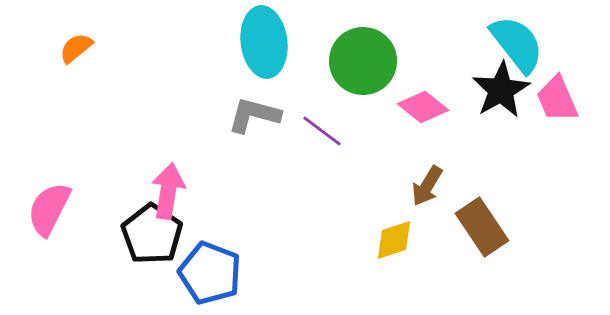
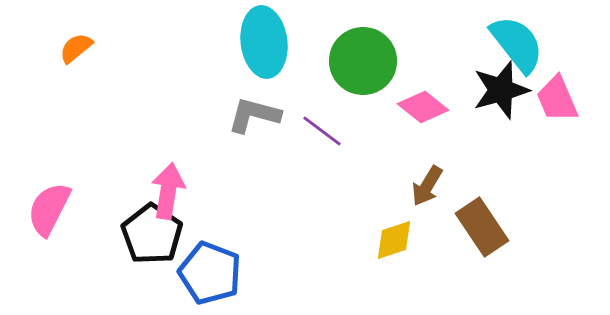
black star: rotated 14 degrees clockwise
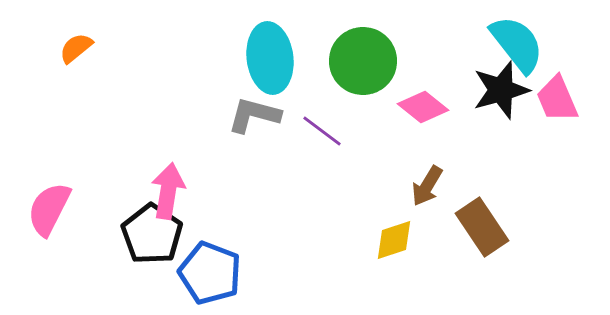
cyan ellipse: moved 6 px right, 16 px down
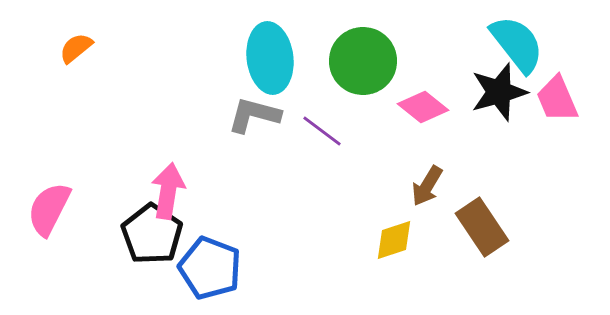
black star: moved 2 px left, 2 px down
blue pentagon: moved 5 px up
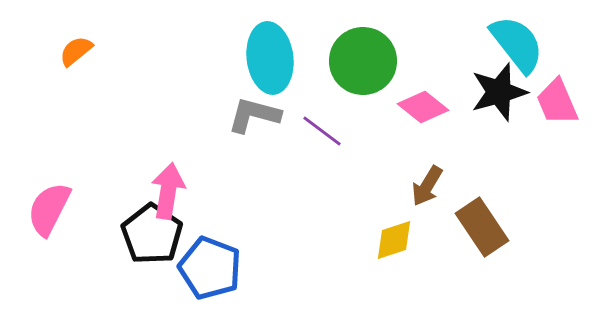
orange semicircle: moved 3 px down
pink trapezoid: moved 3 px down
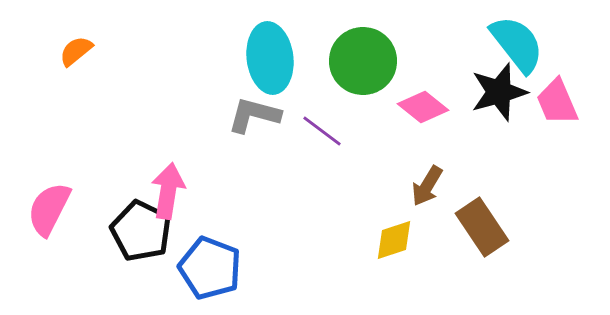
black pentagon: moved 11 px left, 3 px up; rotated 8 degrees counterclockwise
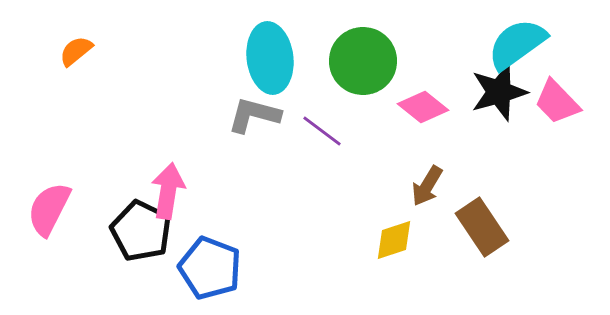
cyan semicircle: rotated 88 degrees counterclockwise
pink trapezoid: rotated 21 degrees counterclockwise
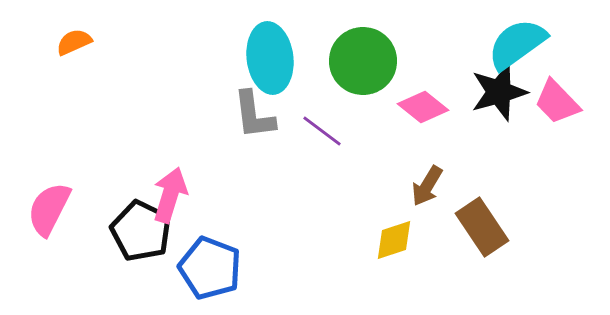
orange semicircle: moved 2 px left, 9 px up; rotated 15 degrees clockwise
gray L-shape: rotated 112 degrees counterclockwise
pink arrow: moved 2 px right, 4 px down; rotated 8 degrees clockwise
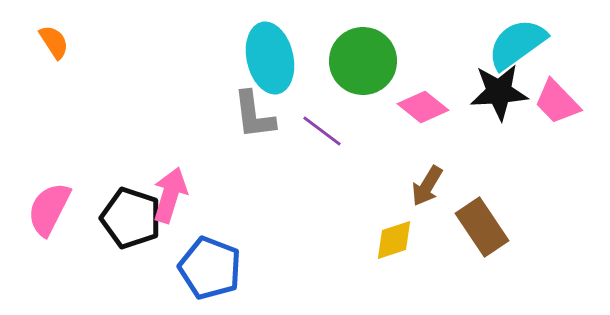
orange semicircle: moved 20 px left; rotated 81 degrees clockwise
cyan ellipse: rotated 6 degrees counterclockwise
black star: rotated 12 degrees clockwise
black pentagon: moved 10 px left, 13 px up; rotated 8 degrees counterclockwise
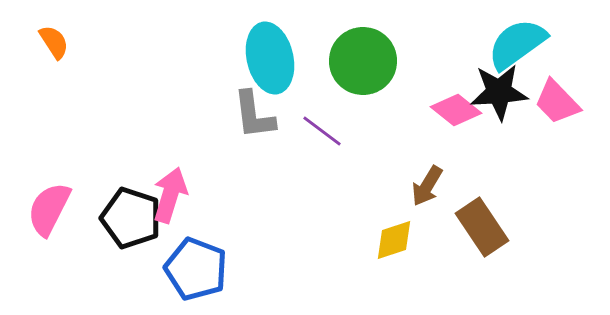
pink diamond: moved 33 px right, 3 px down
blue pentagon: moved 14 px left, 1 px down
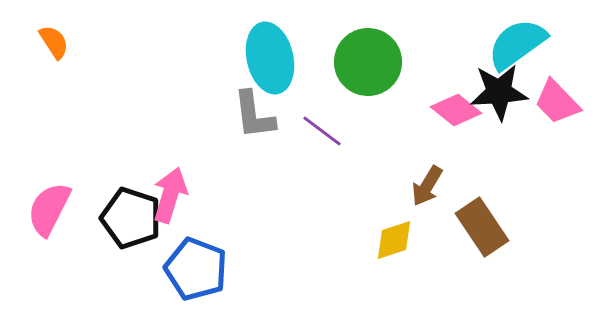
green circle: moved 5 px right, 1 px down
